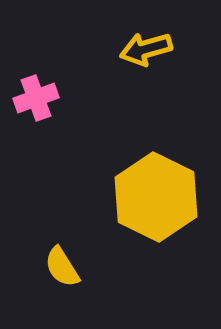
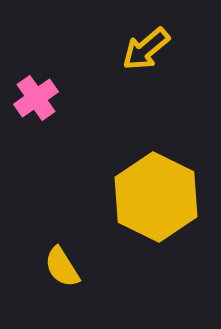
yellow arrow: rotated 24 degrees counterclockwise
pink cross: rotated 15 degrees counterclockwise
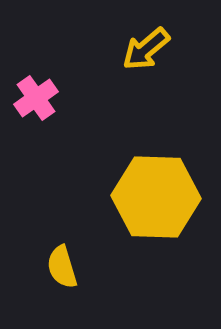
yellow hexagon: rotated 24 degrees counterclockwise
yellow semicircle: rotated 15 degrees clockwise
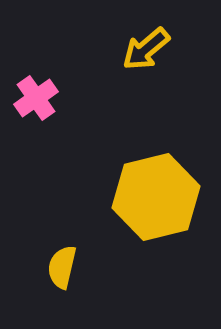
yellow hexagon: rotated 16 degrees counterclockwise
yellow semicircle: rotated 30 degrees clockwise
